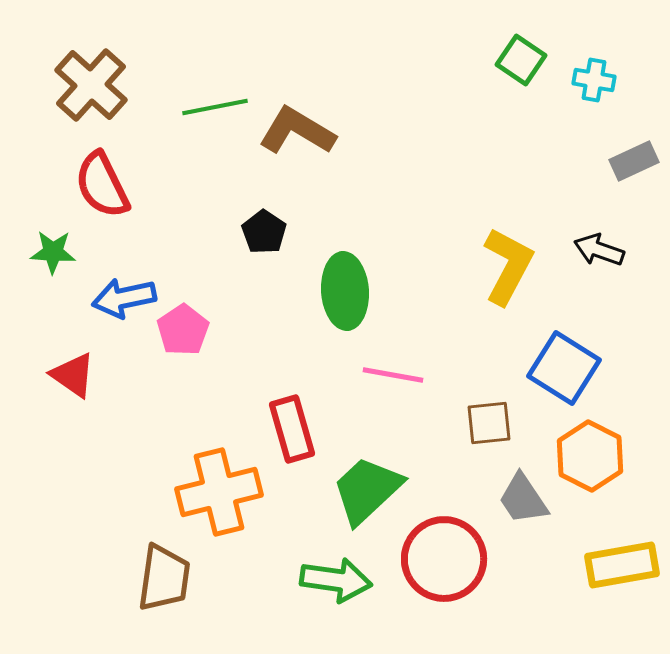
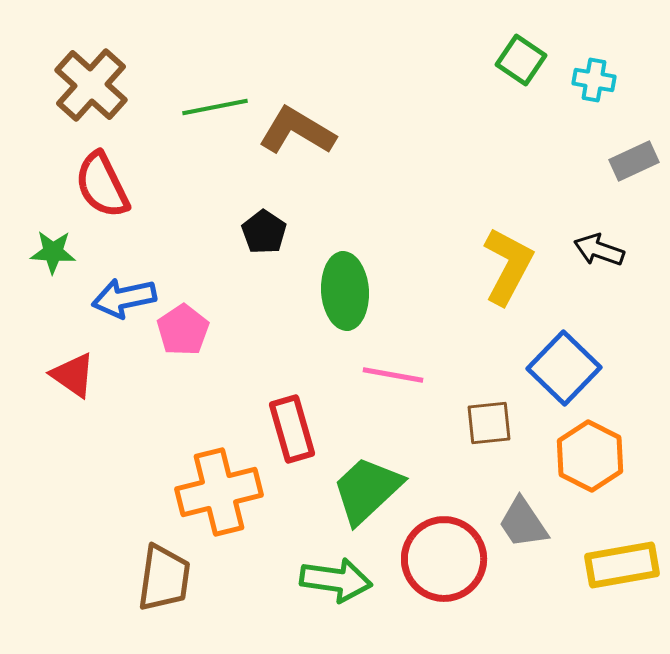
blue square: rotated 12 degrees clockwise
gray trapezoid: moved 24 px down
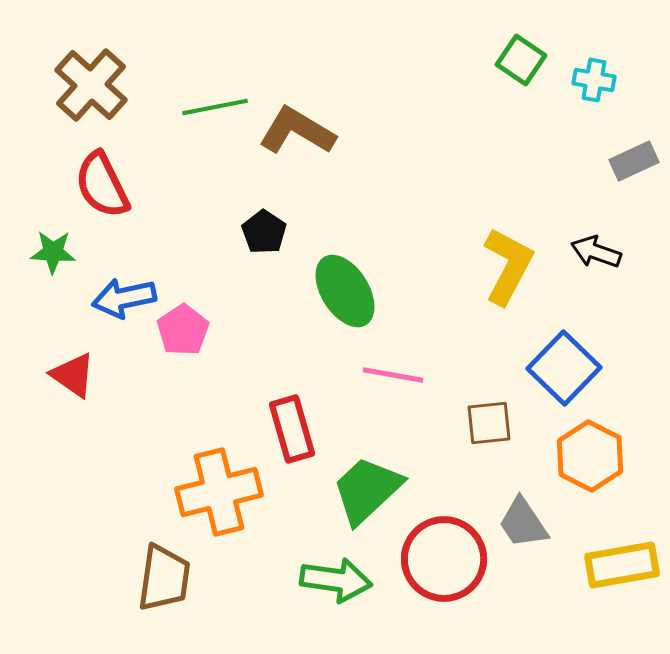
black arrow: moved 3 px left, 2 px down
green ellipse: rotated 28 degrees counterclockwise
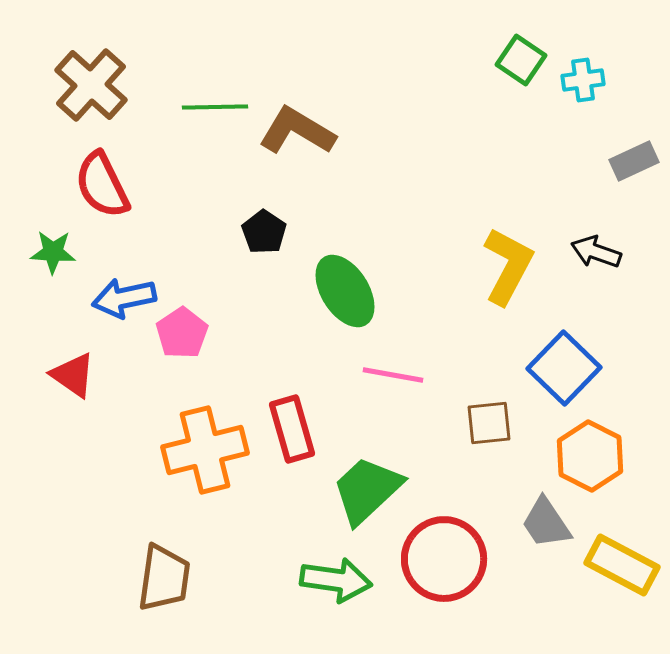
cyan cross: moved 11 px left; rotated 18 degrees counterclockwise
green line: rotated 10 degrees clockwise
pink pentagon: moved 1 px left, 3 px down
orange cross: moved 14 px left, 42 px up
gray trapezoid: moved 23 px right
yellow rectangle: rotated 38 degrees clockwise
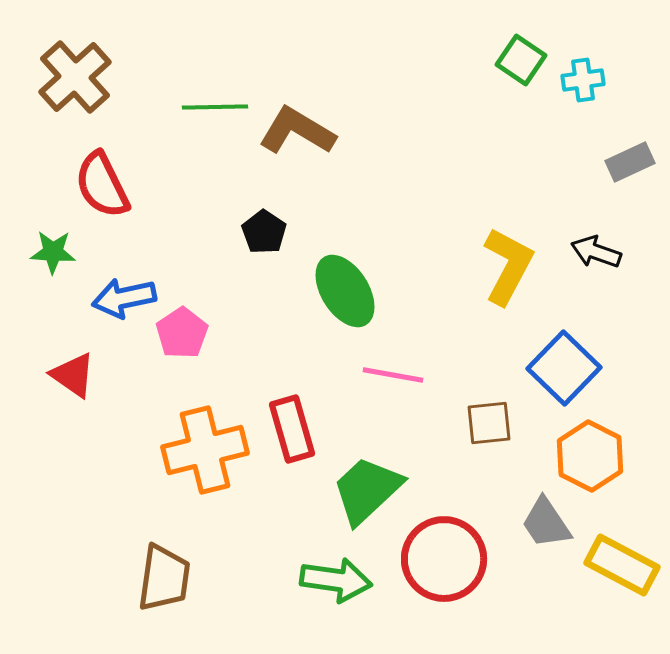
brown cross: moved 16 px left, 8 px up; rotated 6 degrees clockwise
gray rectangle: moved 4 px left, 1 px down
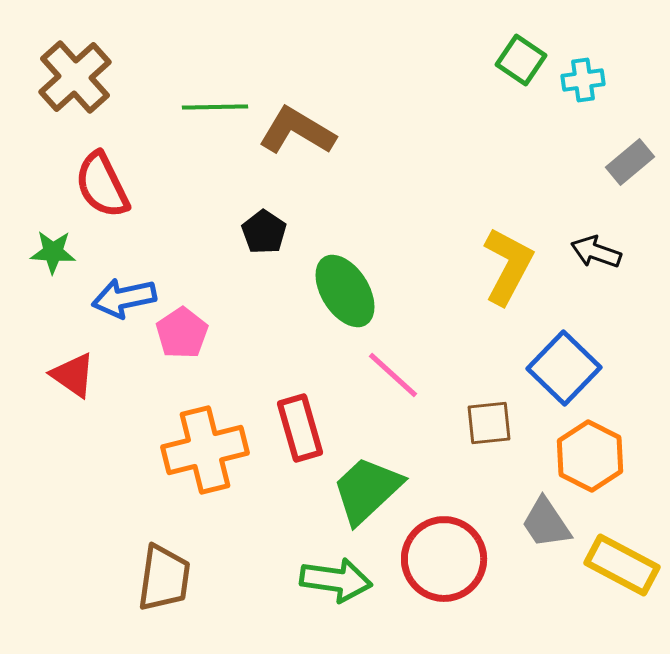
gray rectangle: rotated 15 degrees counterclockwise
pink line: rotated 32 degrees clockwise
red rectangle: moved 8 px right, 1 px up
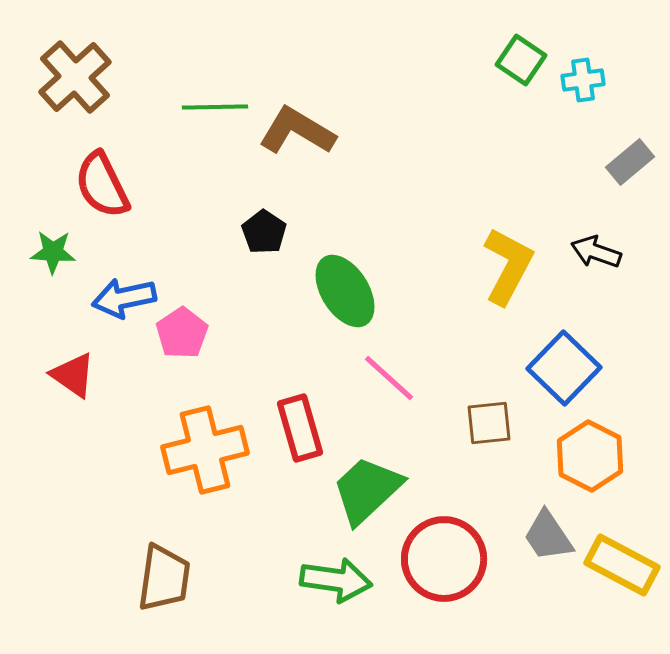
pink line: moved 4 px left, 3 px down
gray trapezoid: moved 2 px right, 13 px down
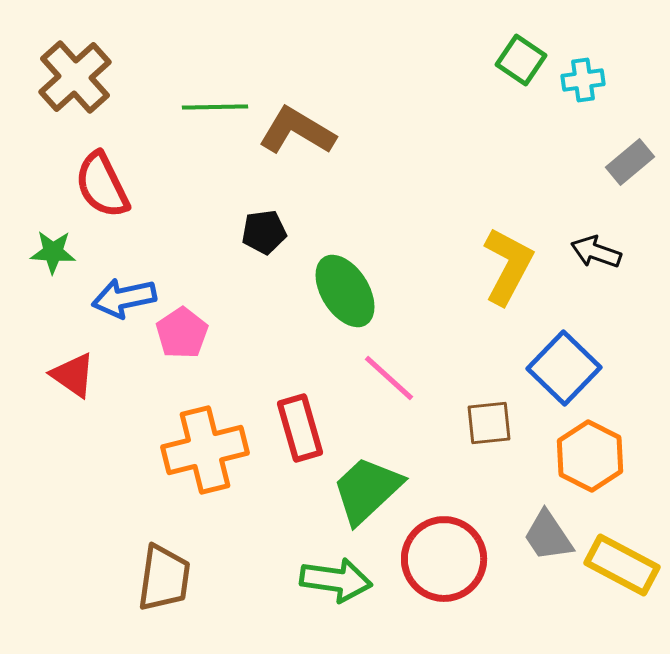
black pentagon: rotated 30 degrees clockwise
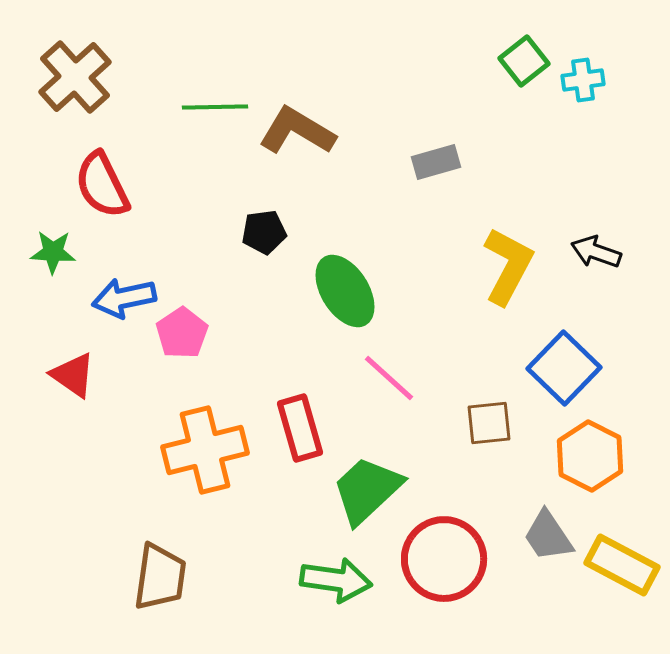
green square: moved 3 px right, 1 px down; rotated 18 degrees clockwise
gray rectangle: moved 194 px left; rotated 24 degrees clockwise
brown trapezoid: moved 4 px left, 1 px up
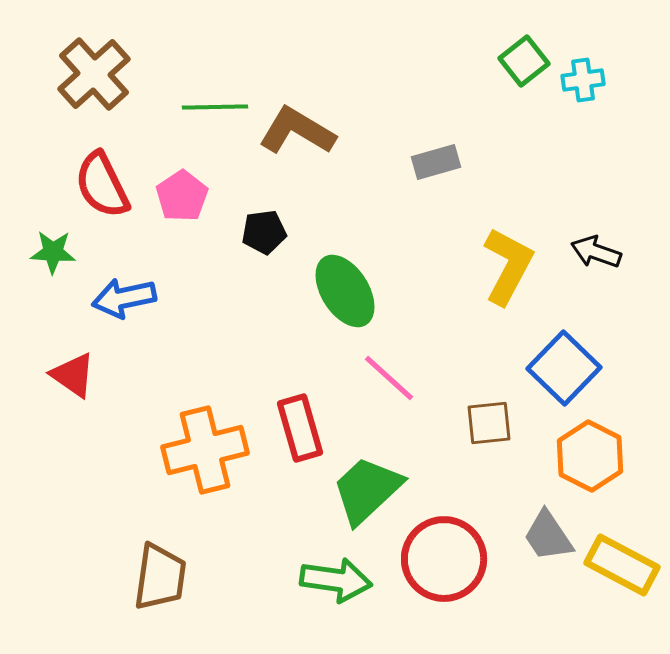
brown cross: moved 19 px right, 3 px up
pink pentagon: moved 137 px up
